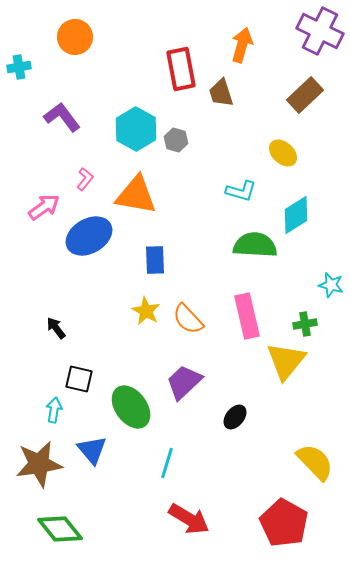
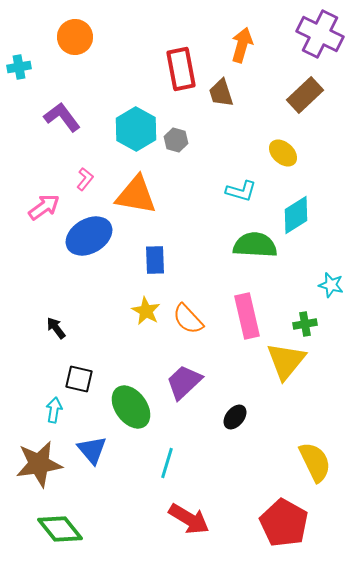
purple cross: moved 3 px down
yellow semicircle: rotated 18 degrees clockwise
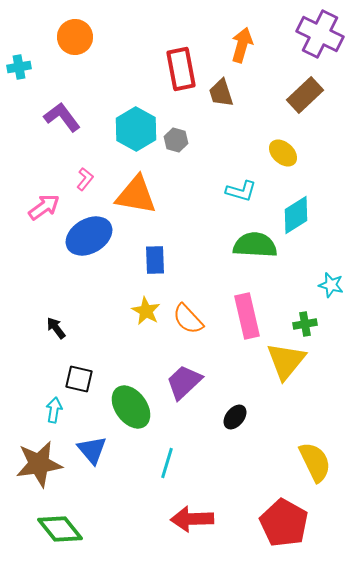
red arrow: moved 3 px right; rotated 147 degrees clockwise
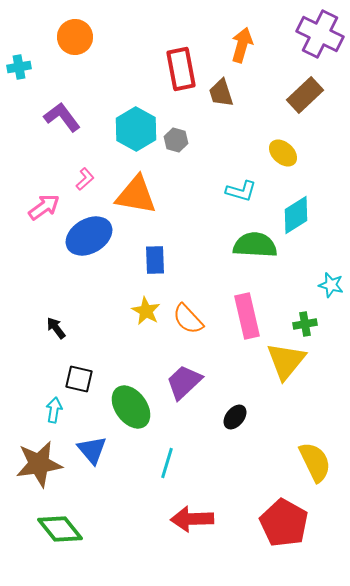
pink L-shape: rotated 10 degrees clockwise
